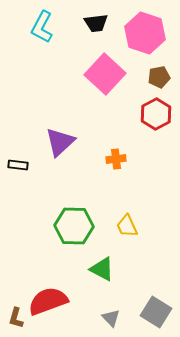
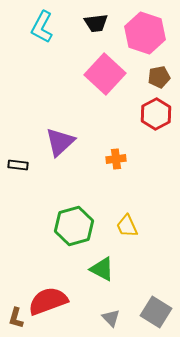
green hexagon: rotated 18 degrees counterclockwise
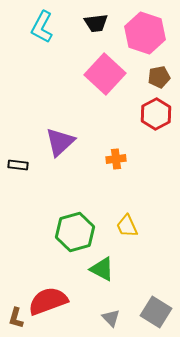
green hexagon: moved 1 px right, 6 px down
